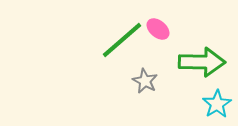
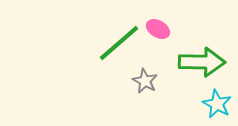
pink ellipse: rotated 10 degrees counterclockwise
green line: moved 3 px left, 3 px down
cyan star: rotated 12 degrees counterclockwise
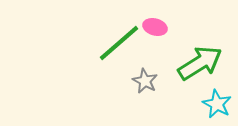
pink ellipse: moved 3 px left, 2 px up; rotated 15 degrees counterclockwise
green arrow: moved 2 px left, 1 px down; rotated 33 degrees counterclockwise
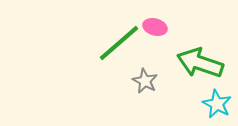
green arrow: rotated 129 degrees counterclockwise
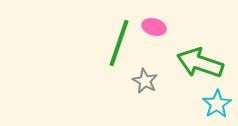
pink ellipse: moved 1 px left
green line: rotated 30 degrees counterclockwise
cyan star: rotated 12 degrees clockwise
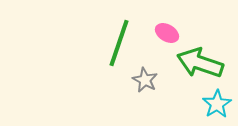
pink ellipse: moved 13 px right, 6 px down; rotated 15 degrees clockwise
gray star: moved 1 px up
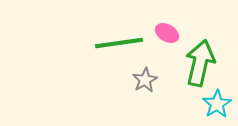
green line: rotated 63 degrees clockwise
green arrow: rotated 84 degrees clockwise
gray star: rotated 15 degrees clockwise
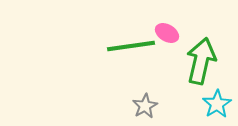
green line: moved 12 px right, 3 px down
green arrow: moved 1 px right, 2 px up
gray star: moved 26 px down
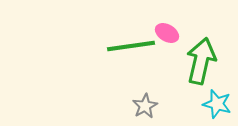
cyan star: rotated 24 degrees counterclockwise
